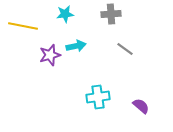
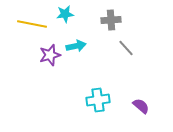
gray cross: moved 6 px down
yellow line: moved 9 px right, 2 px up
gray line: moved 1 px right, 1 px up; rotated 12 degrees clockwise
cyan cross: moved 3 px down
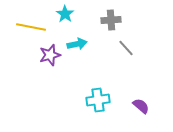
cyan star: rotated 30 degrees counterclockwise
yellow line: moved 1 px left, 3 px down
cyan arrow: moved 1 px right, 2 px up
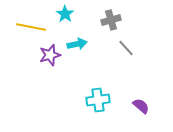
gray cross: rotated 12 degrees counterclockwise
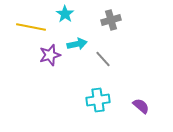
gray line: moved 23 px left, 11 px down
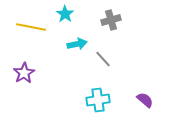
purple star: moved 26 px left, 18 px down; rotated 15 degrees counterclockwise
purple semicircle: moved 4 px right, 6 px up
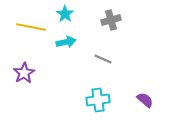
cyan arrow: moved 11 px left, 2 px up
gray line: rotated 24 degrees counterclockwise
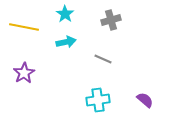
yellow line: moved 7 px left
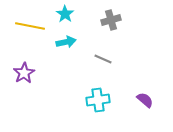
yellow line: moved 6 px right, 1 px up
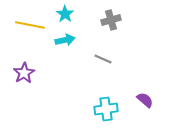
yellow line: moved 1 px up
cyan arrow: moved 1 px left, 2 px up
cyan cross: moved 8 px right, 9 px down
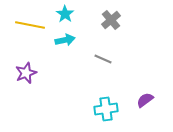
gray cross: rotated 24 degrees counterclockwise
purple star: moved 2 px right; rotated 10 degrees clockwise
purple semicircle: rotated 78 degrees counterclockwise
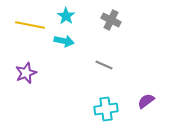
cyan star: moved 1 px right, 2 px down
gray cross: rotated 24 degrees counterclockwise
cyan arrow: moved 1 px left, 1 px down; rotated 24 degrees clockwise
gray line: moved 1 px right, 6 px down
purple semicircle: moved 1 px right, 1 px down
